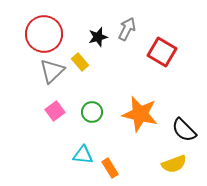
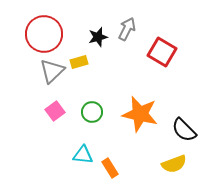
yellow rectangle: moved 1 px left; rotated 66 degrees counterclockwise
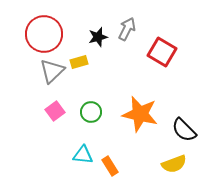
green circle: moved 1 px left
orange rectangle: moved 2 px up
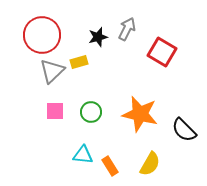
red circle: moved 2 px left, 1 px down
pink square: rotated 36 degrees clockwise
yellow semicircle: moved 24 px left; rotated 40 degrees counterclockwise
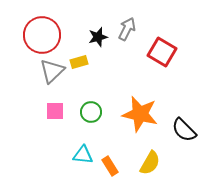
yellow semicircle: moved 1 px up
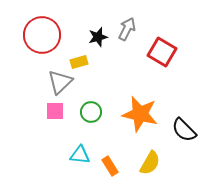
gray triangle: moved 8 px right, 11 px down
cyan triangle: moved 3 px left
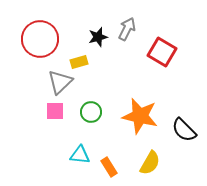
red circle: moved 2 px left, 4 px down
orange star: moved 2 px down
orange rectangle: moved 1 px left, 1 px down
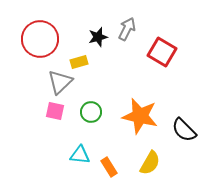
pink square: rotated 12 degrees clockwise
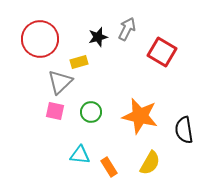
black semicircle: rotated 36 degrees clockwise
